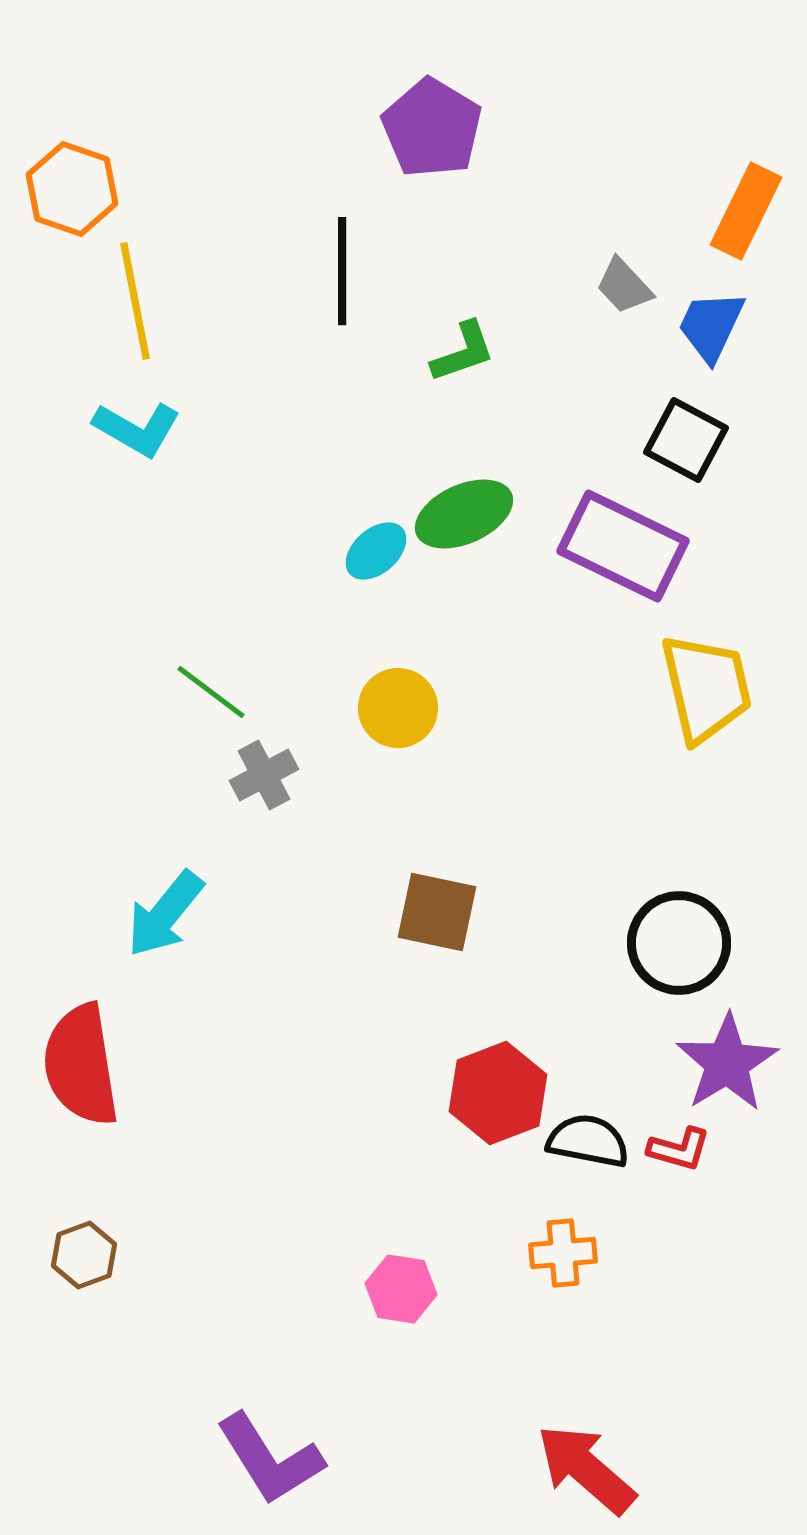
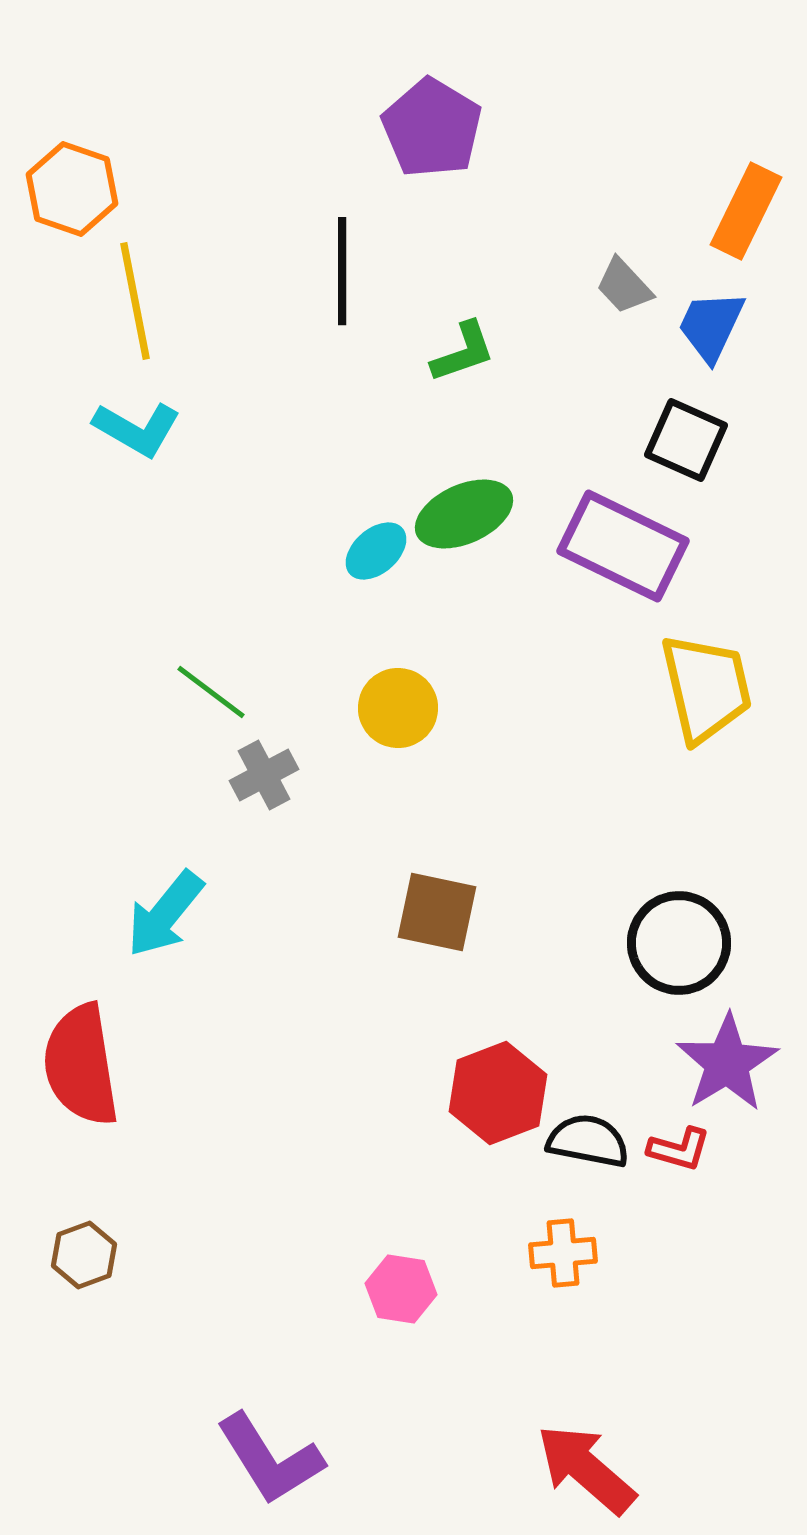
black square: rotated 4 degrees counterclockwise
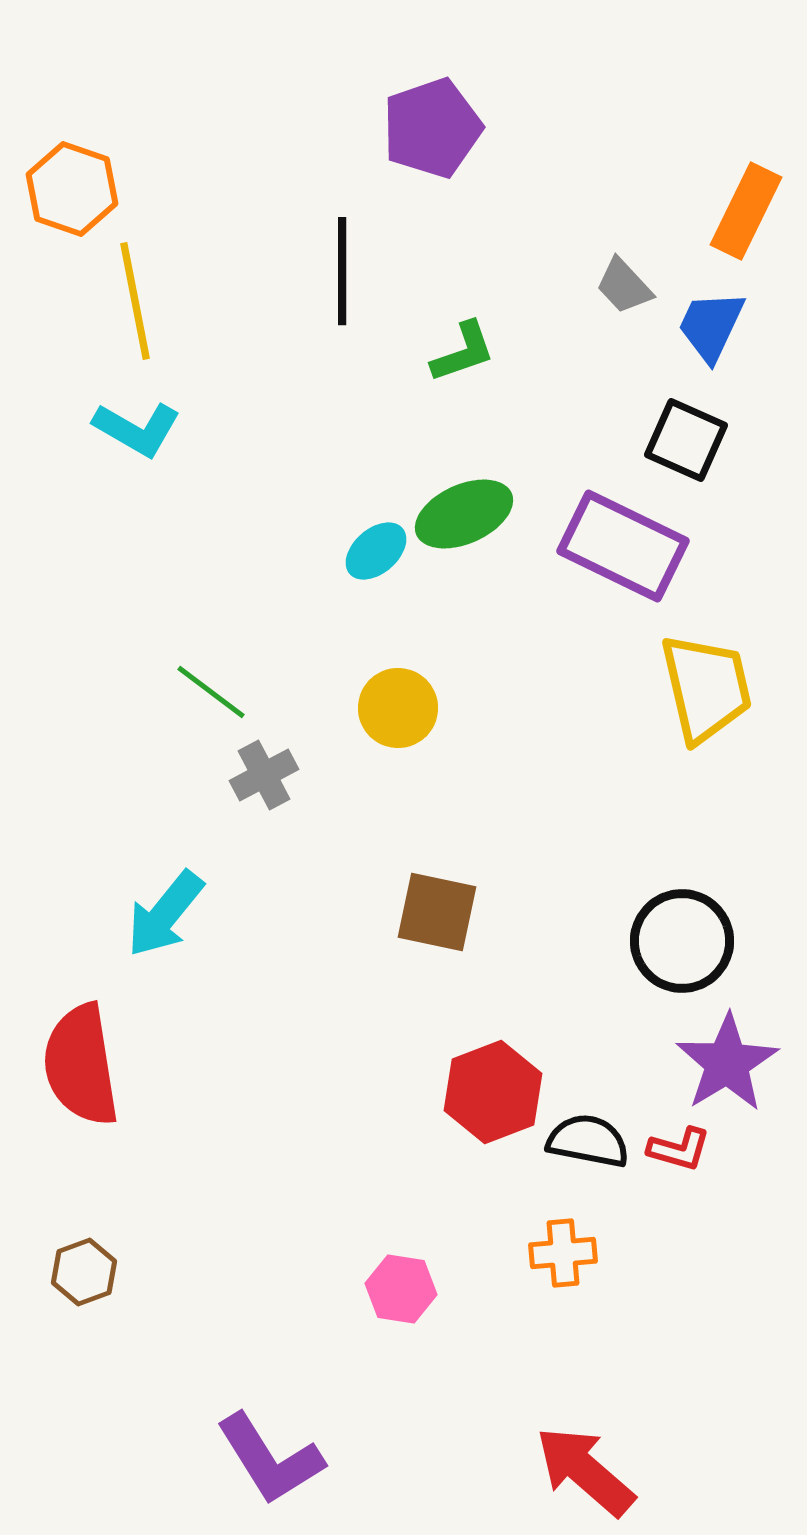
purple pentagon: rotated 22 degrees clockwise
black circle: moved 3 px right, 2 px up
red hexagon: moved 5 px left, 1 px up
brown hexagon: moved 17 px down
red arrow: moved 1 px left, 2 px down
